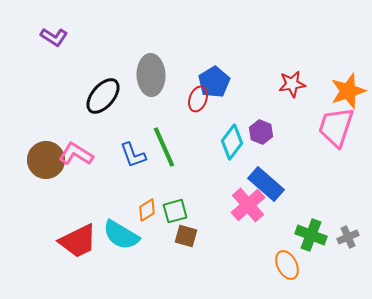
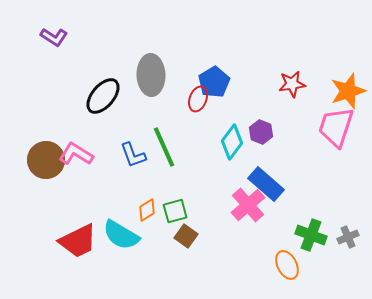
brown square: rotated 20 degrees clockwise
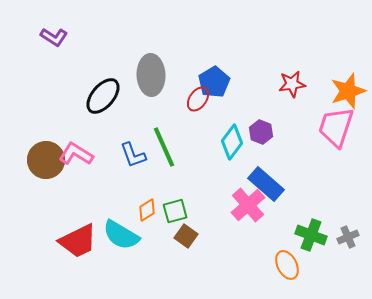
red ellipse: rotated 15 degrees clockwise
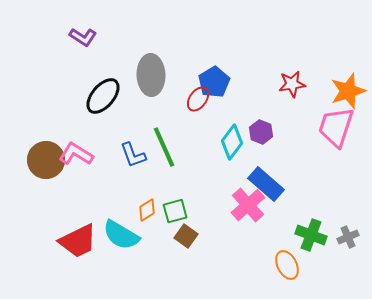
purple L-shape: moved 29 px right
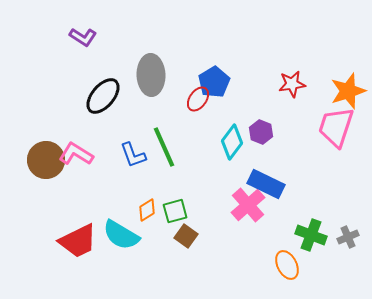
blue rectangle: rotated 15 degrees counterclockwise
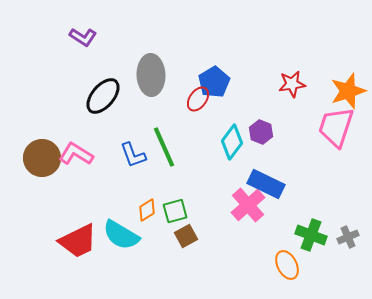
brown circle: moved 4 px left, 2 px up
brown square: rotated 25 degrees clockwise
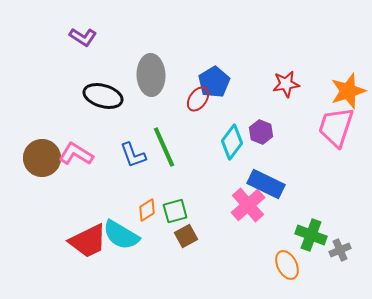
red star: moved 6 px left
black ellipse: rotated 66 degrees clockwise
gray cross: moved 8 px left, 13 px down
red trapezoid: moved 10 px right
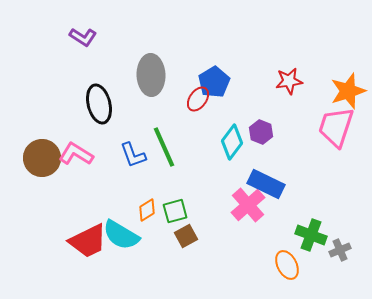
red star: moved 3 px right, 3 px up
black ellipse: moved 4 px left, 8 px down; rotated 60 degrees clockwise
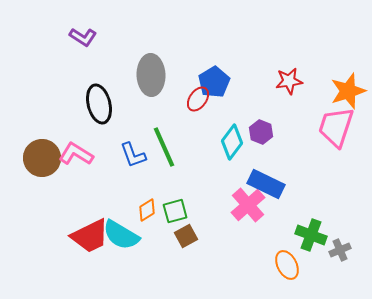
red trapezoid: moved 2 px right, 5 px up
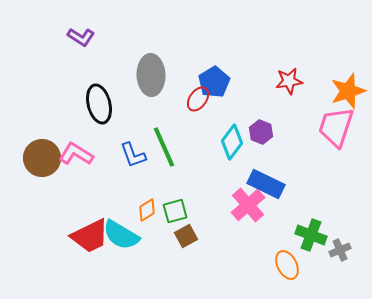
purple L-shape: moved 2 px left
